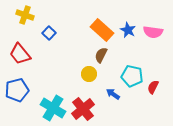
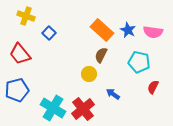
yellow cross: moved 1 px right, 1 px down
cyan pentagon: moved 7 px right, 14 px up
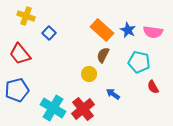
brown semicircle: moved 2 px right
red semicircle: rotated 56 degrees counterclockwise
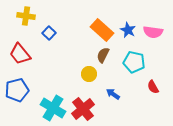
yellow cross: rotated 12 degrees counterclockwise
cyan pentagon: moved 5 px left
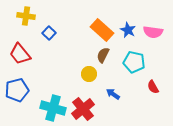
cyan cross: rotated 15 degrees counterclockwise
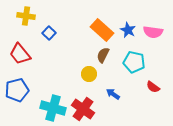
red semicircle: rotated 24 degrees counterclockwise
red cross: rotated 15 degrees counterclockwise
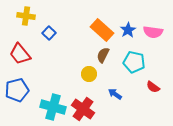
blue star: rotated 14 degrees clockwise
blue arrow: moved 2 px right
cyan cross: moved 1 px up
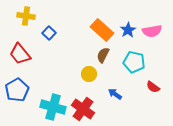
pink semicircle: moved 1 px left, 1 px up; rotated 18 degrees counterclockwise
blue pentagon: rotated 15 degrees counterclockwise
